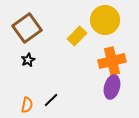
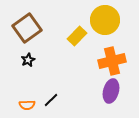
purple ellipse: moved 1 px left, 4 px down
orange semicircle: rotated 77 degrees clockwise
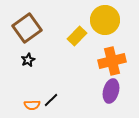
orange semicircle: moved 5 px right
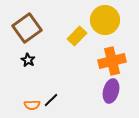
black star: rotated 16 degrees counterclockwise
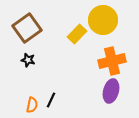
yellow circle: moved 2 px left
yellow rectangle: moved 2 px up
black star: rotated 16 degrees counterclockwise
black line: rotated 21 degrees counterclockwise
orange semicircle: rotated 77 degrees counterclockwise
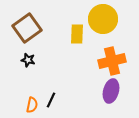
yellow circle: moved 1 px up
yellow rectangle: rotated 42 degrees counterclockwise
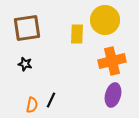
yellow circle: moved 2 px right, 1 px down
brown square: rotated 28 degrees clockwise
black star: moved 3 px left, 4 px down
purple ellipse: moved 2 px right, 4 px down
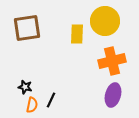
yellow circle: moved 1 px down
black star: moved 23 px down
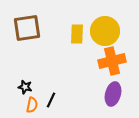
yellow circle: moved 10 px down
purple ellipse: moved 1 px up
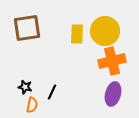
black line: moved 1 px right, 8 px up
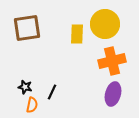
yellow circle: moved 7 px up
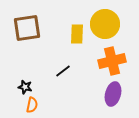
black line: moved 11 px right, 21 px up; rotated 28 degrees clockwise
